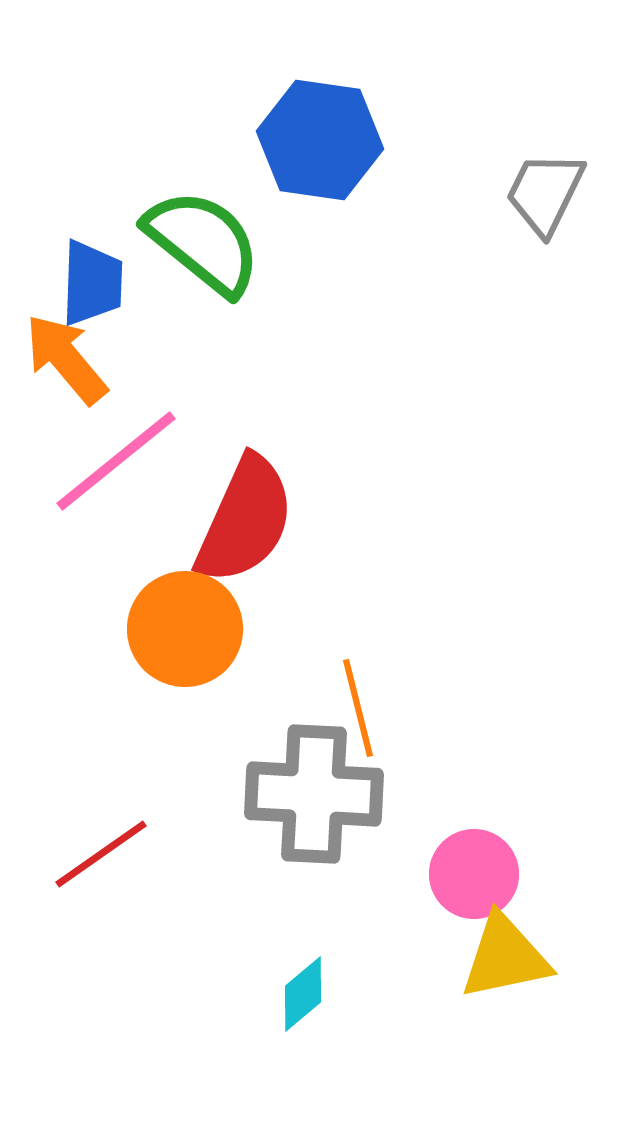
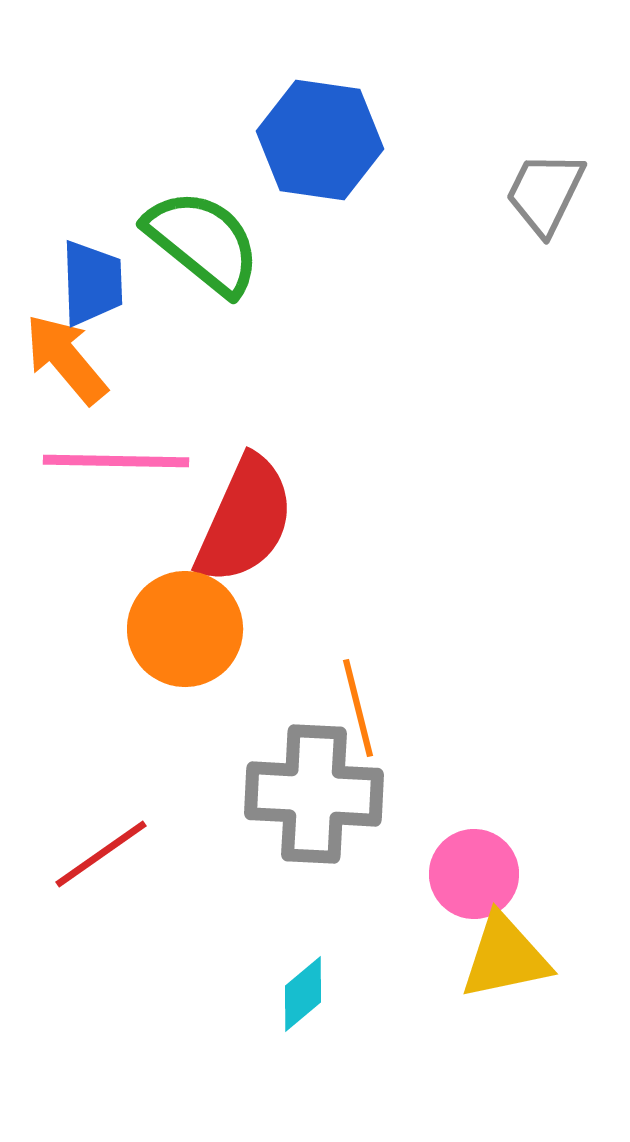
blue trapezoid: rotated 4 degrees counterclockwise
pink line: rotated 40 degrees clockwise
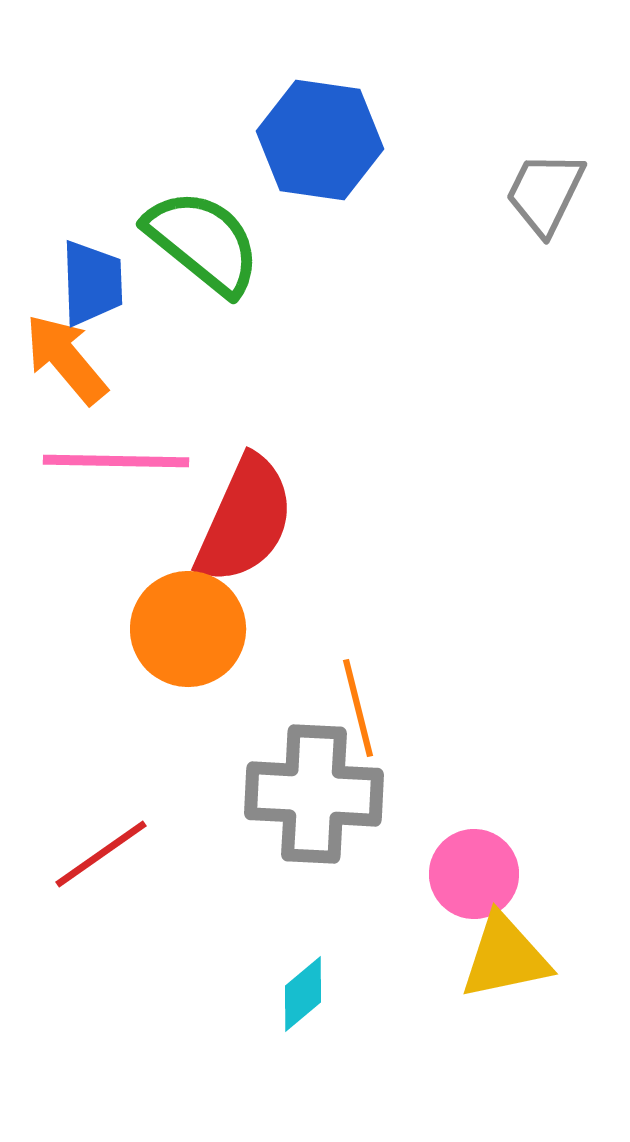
orange circle: moved 3 px right
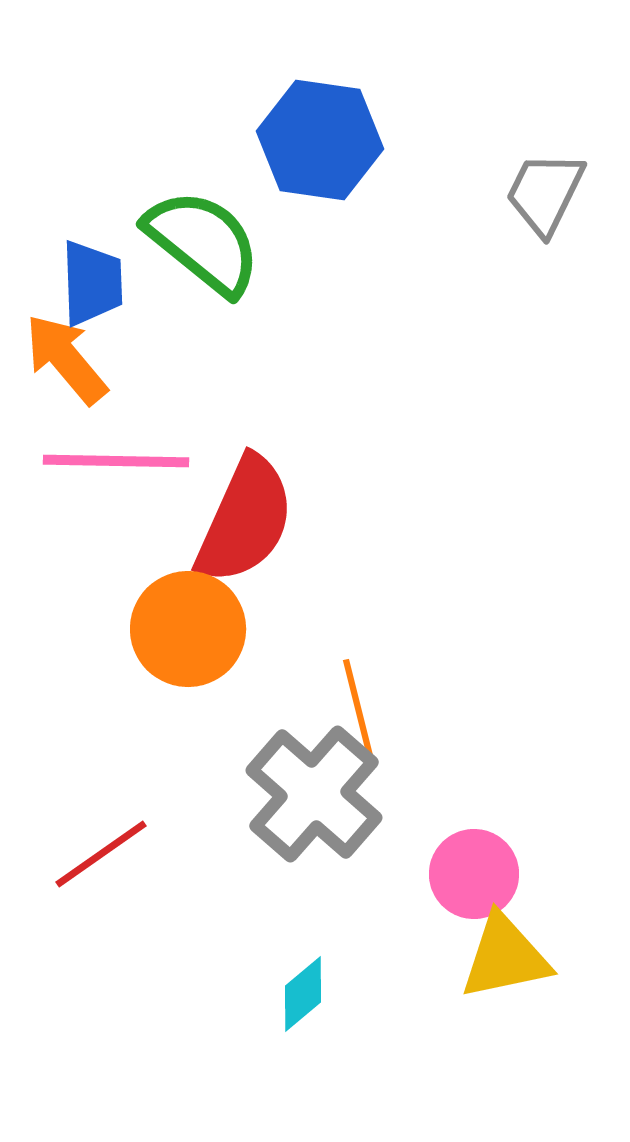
gray cross: rotated 38 degrees clockwise
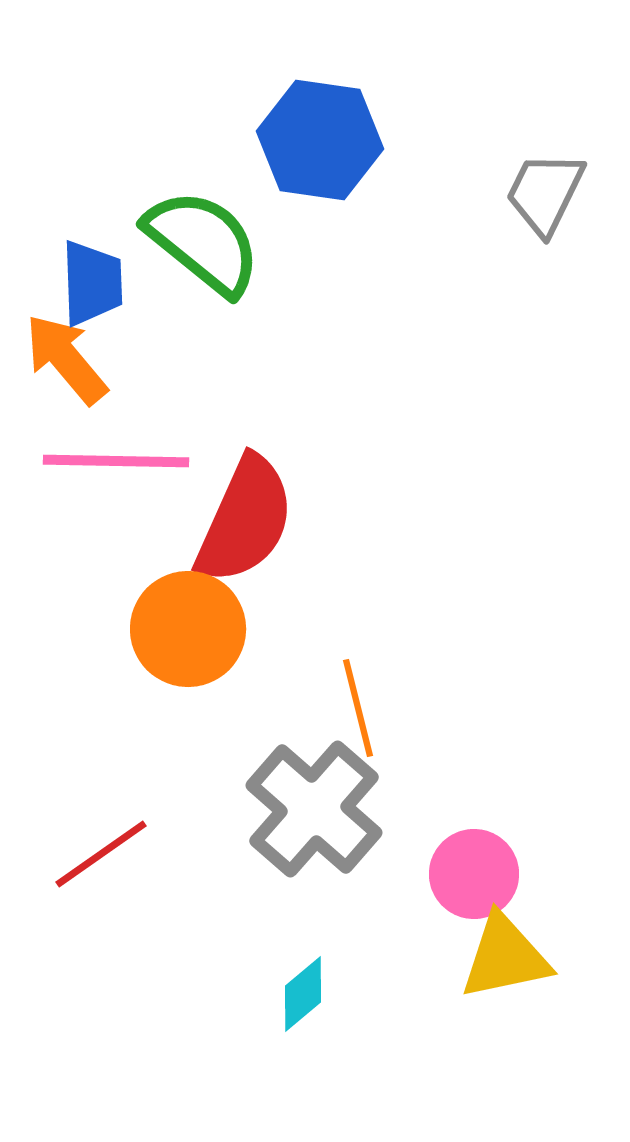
gray cross: moved 15 px down
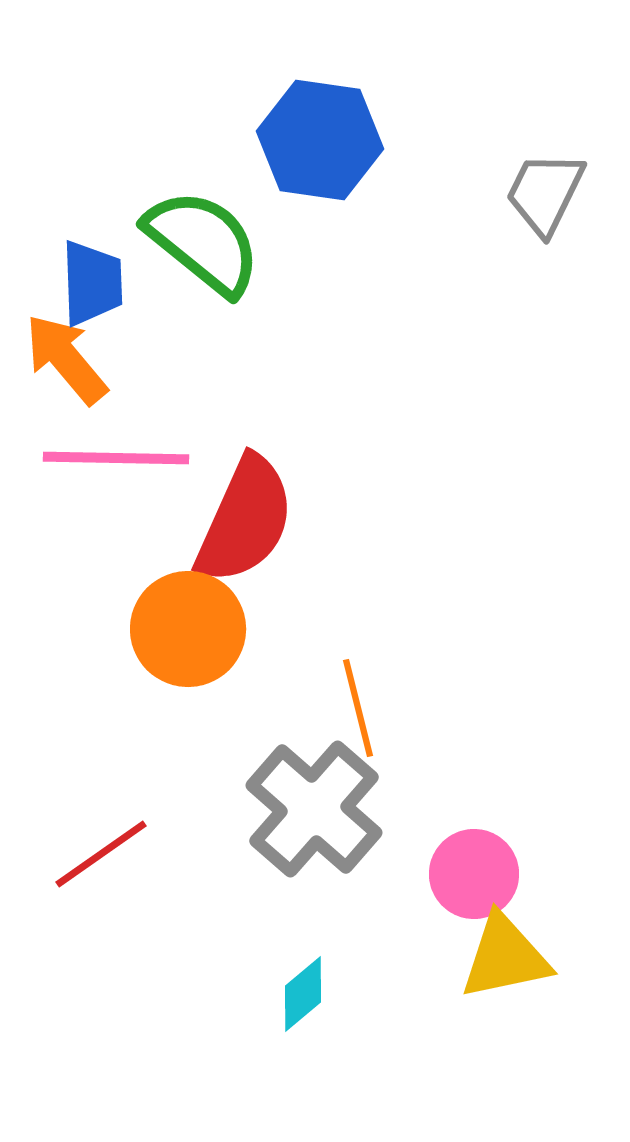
pink line: moved 3 px up
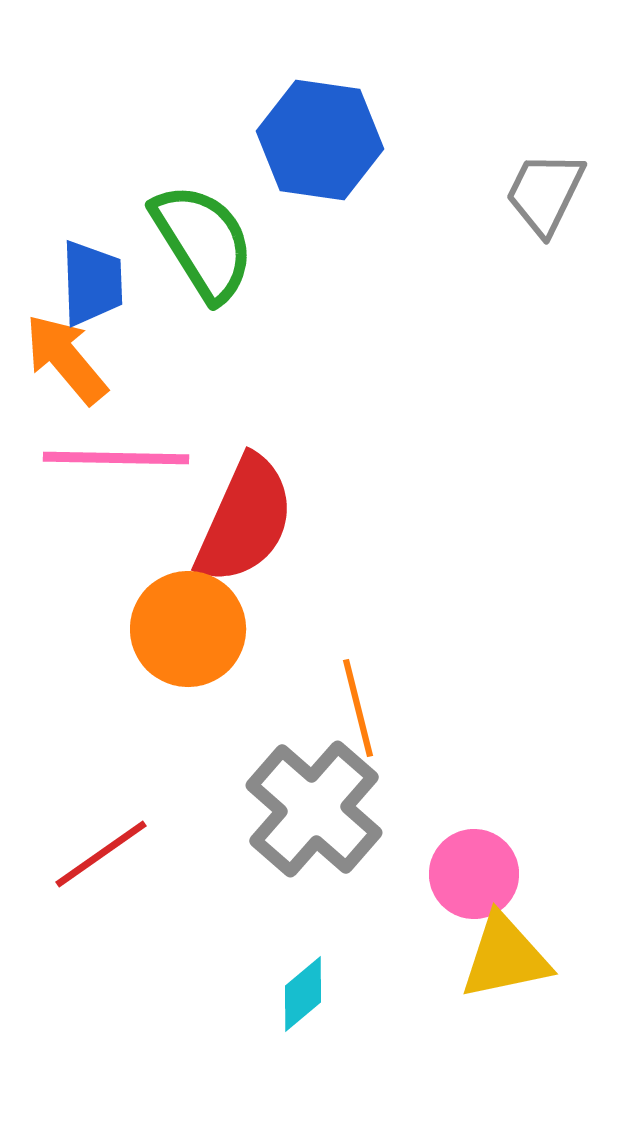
green semicircle: rotated 19 degrees clockwise
